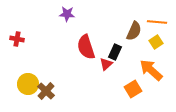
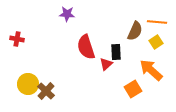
brown semicircle: moved 1 px right
black rectangle: moved 1 px right; rotated 28 degrees counterclockwise
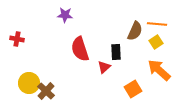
purple star: moved 2 px left, 1 px down
orange line: moved 2 px down
red semicircle: moved 6 px left, 2 px down
red triangle: moved 2 px left, 3 px down
orange arrow: moved 8 px right
yellow circle: moved 1 px right, 1 px up
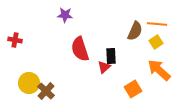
red cross: moved 2 px left, 1 px down
black rectangle: moved 5 px left, 4 px down
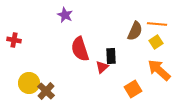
purple star: rotated 21 degrees clockwise
red cross: moved 1 px left
red triangle: moved 2 px left
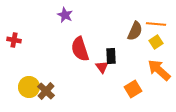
orange line: moved 1 px left
red triangle: rotated 24 degrees counterclockwise
yellow circle: moved 4 px down
